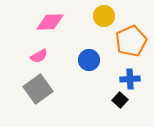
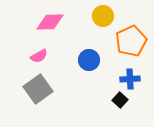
yellow circle: moved 1 px left
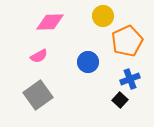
orange pentagon: moved 4 px left
blue circle: moved 1 px left, 2 px down
blue cross: rotated 18 degrees counterclockwise
gray square: moved 6 px down
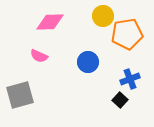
orange pentagon: moved 7 px up; rotated 16 degrees clockwise
pink semicircle: rotated 54 degrees clockwise
gray square: moved 18 px left; rotated 20 degrees clockwise
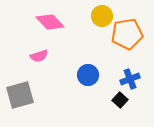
yellow circle: moved 1 px left
pink diamond: rotated 48 degrees clockwise
pink semicircle: rotated 42 degrees counterclockwise
blue circle: moved 13 px down
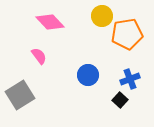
pink semicircle: rotated 108 degrees counterclockwise
gray square: rotated 16 degrees counterclockwise
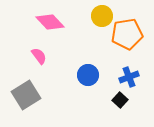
blue cross: moved 1 px left, 2 px up
gray square: moved 6 px right
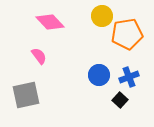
blue circle: moved 11 px right
gray square: rotated 20 degrees clockwise
